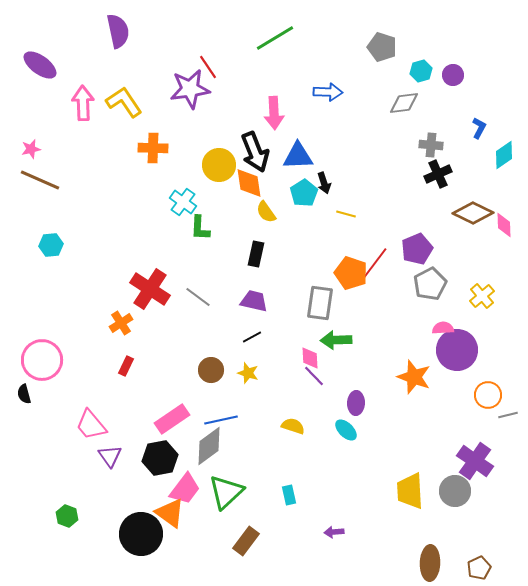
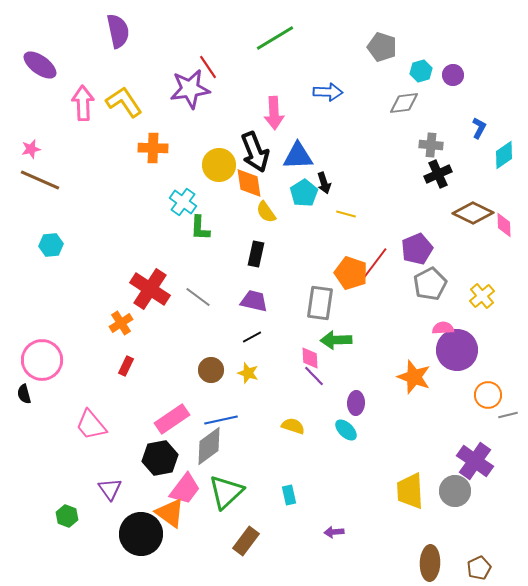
purple triangle at (110, 456): moved 33 px down
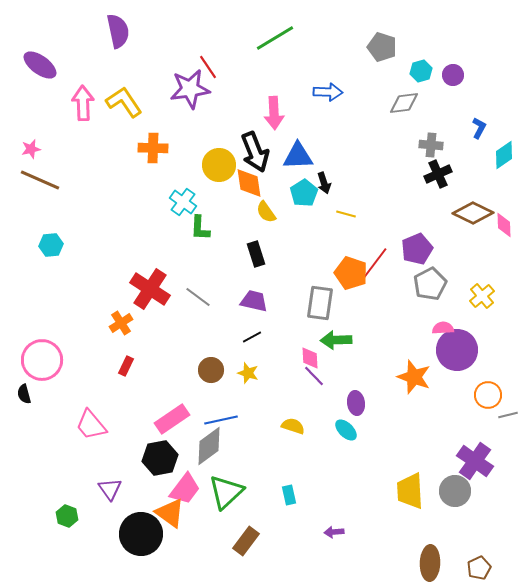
black rectangle at (256, 254): rotated 30 degrees counterclockwise
purple ellipse at (356, 403): rotated 10 degrees counterclockwise
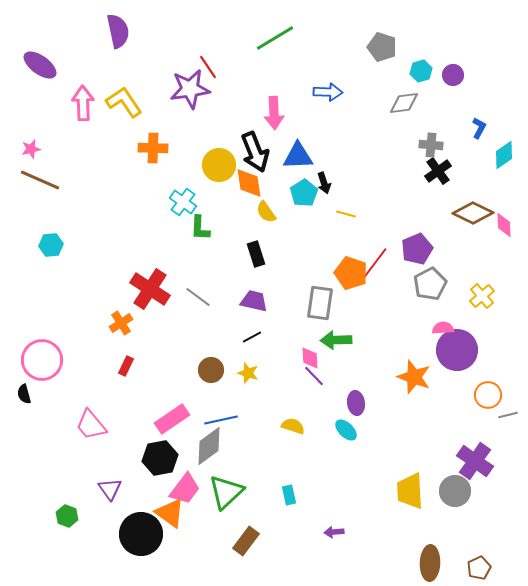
black cross at (438, 174): moved 3 px up; rotated 12 degrees counterclockwise
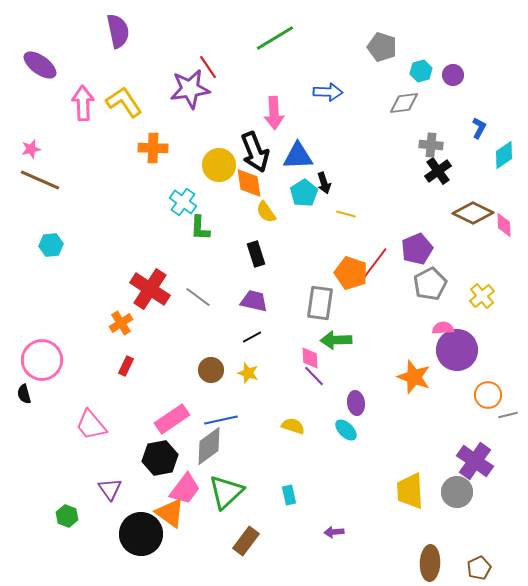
gray circle at (455, 491): moved 2 px right, 1 px down
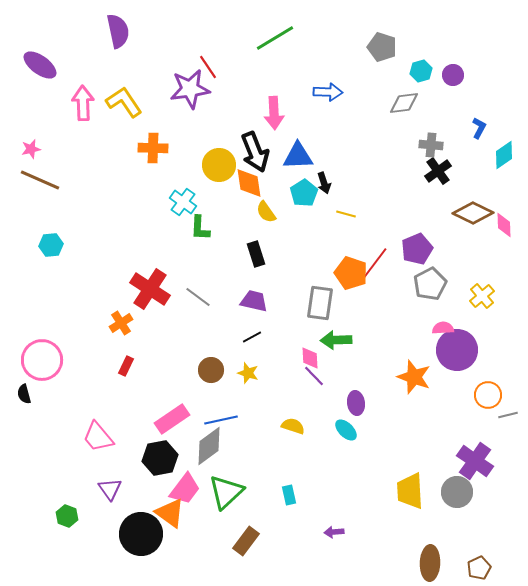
pink trapezoid at (91, 425): moved 7 px right, 12 px down
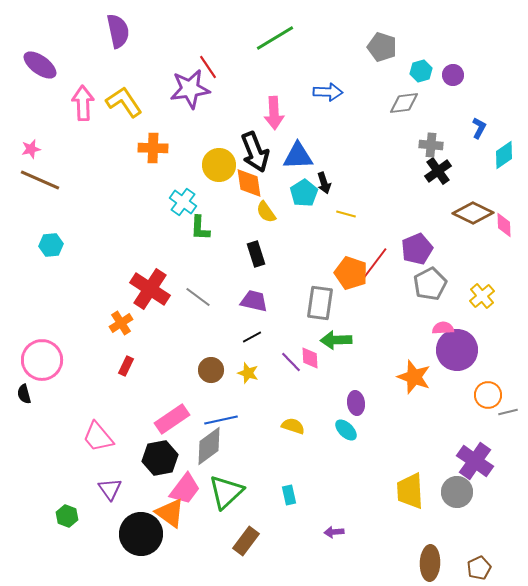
purple line at (314, 376): moved 23 px left, 14 px up
gray line at (508, 415): moved 3 px up
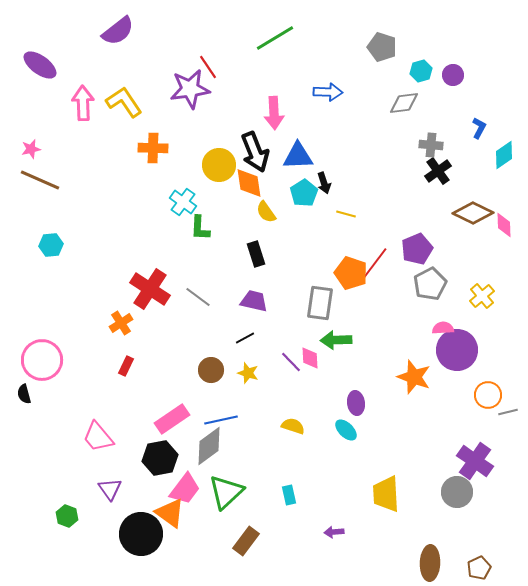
purple semicircle at (118, 31): rotated 64 degrees clockwise
black line at (252, 337): moved 7 px left, 1 px down
yellow trapezoid at (410, 491): moved 24 px left, 3 px down
